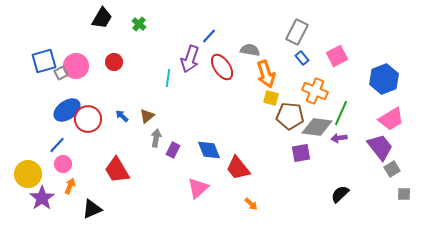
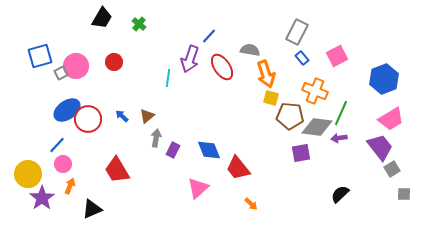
blue square at (44, 61): moved 4 px left, 5 px up
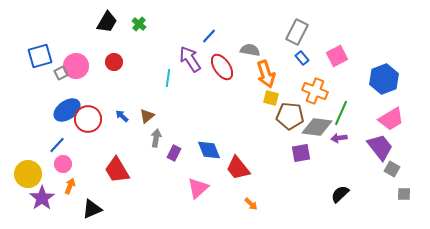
black trapezoid at (102, 18): moved 5 px right, 4 px down
purple arrow at (190, 59): rotated 128 degrees clockwise
purple rectangle at (173, 150): moved 1 px right, 3 px down
gray square at (392, 169): rotated 28 degrees counterclockwise
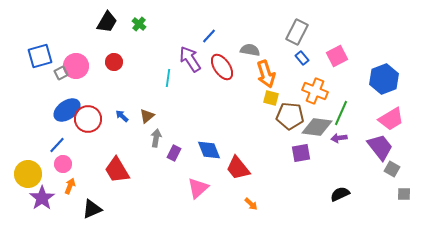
black semicircle at (340, 194): rotated 18 degrees clockwise
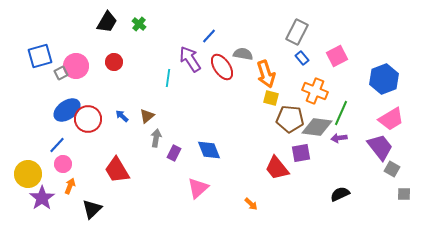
gray semicircle at (250, 50): moved 7 px left, 4 px down
brown pentagon at (290, 116): moved 3 px down
red trapezoid at (238, 168): moved 39 px right
black triangle at (92, 209): rotated 20 degrees counterclockwise
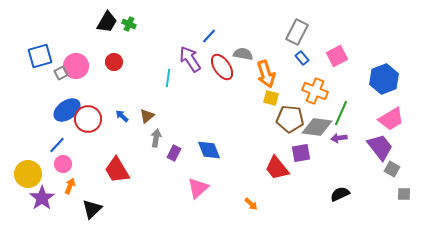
green cross at (139, 24): moved 10 px left; rotated 16 degrees counterclockwise
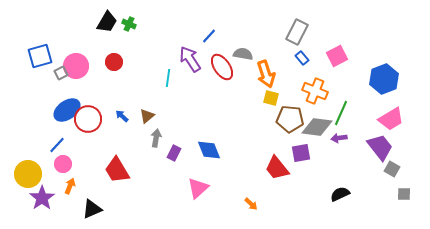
black triangle at (92, 209): rotated 20 degrees clockwise
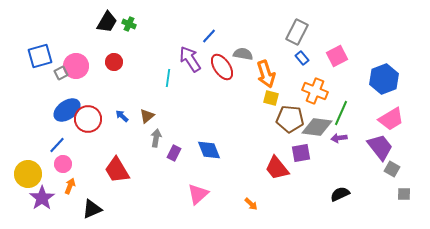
pink triangle at (198, 188): moved 6 px down
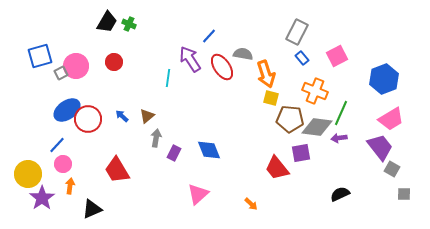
orange arrow at (70, 186): rotated 14 degrees counterclockwise
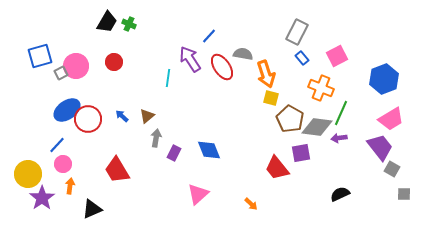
orange cross at (315, 91): moved 6 px right, 3 px up
brown pentagon at (290, 119): rotated 24 degrees clockwise
